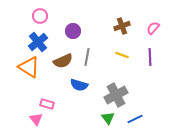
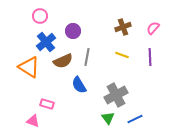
brown cross: moved 1 px right, 1 px down
blue cross: moved 8 px right
blue semicircle: rotated 42 degrees clockwise
pink triangle: moved 3 px left, 2 px down; rotated 32 degrees counterclockwise
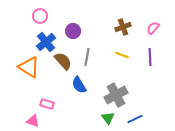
brown semicircle: rotated 108 degrees counterclockwise
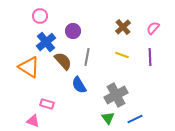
brown cross: rotated 21 degrees counterclockwise
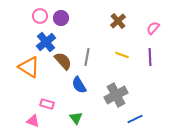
brown cross: moved 5 px left, 6 px up
purple circle: moved 12 px left, 13 px up
green triangle: moved 32 px left
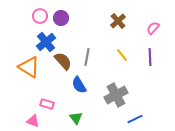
yellow line: rotated 32 degrees clockwise
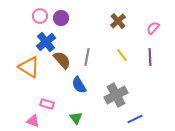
brown semicircle: moved 1 px left, 1 px up
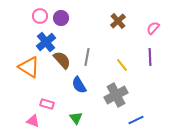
yellow line: moved 10 px down
blue line: moved 1 px right, 1 px down
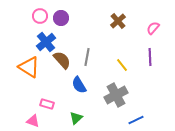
green triangle: rotated 24 degrees clockwise
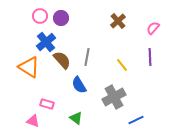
gray cross: moved 2 px left, 2 px down
green triangle: rotated 40 degrees counterclockwise
